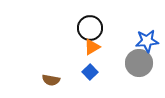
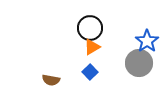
blue star: rotated 30 degrees counterclockwise
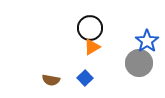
blue square: moved 5 px left, 6 px down
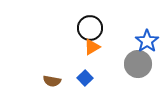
gray circle: moved 1 px left, 1 px down
brown semicircle: moved 1 px right, 1 px down
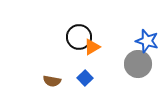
black circle: moved 11 px left, 9 px down
blue star: rotated 20 degrees counterclockwise
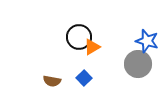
blue square: moved 1 px left
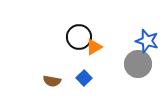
orange triangle: moved 2 px right
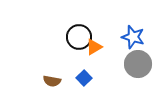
blue star: moved 14 px left, 4 px up
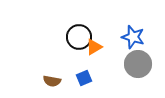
blue square: rotated 21 degrees clockwise
